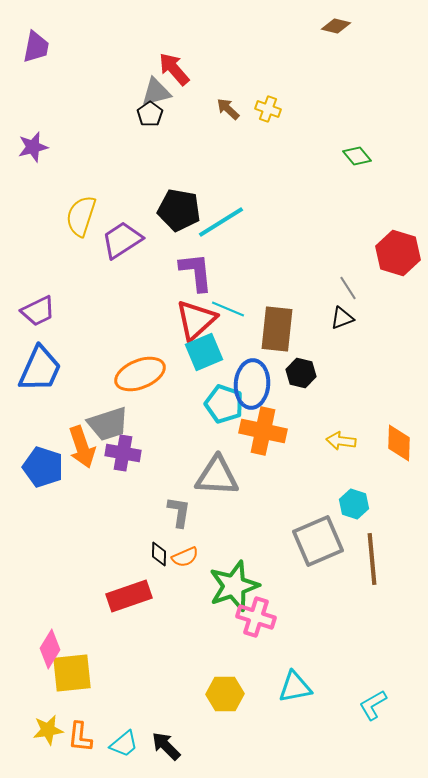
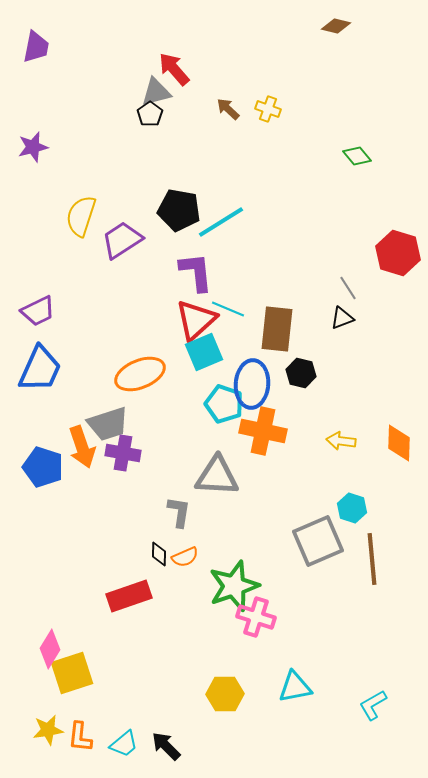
cyan hexagon at (354, 504): moved 2 px left, 4 px down
yellow square at (72, 673): rotated 12 degrees counterclockwise
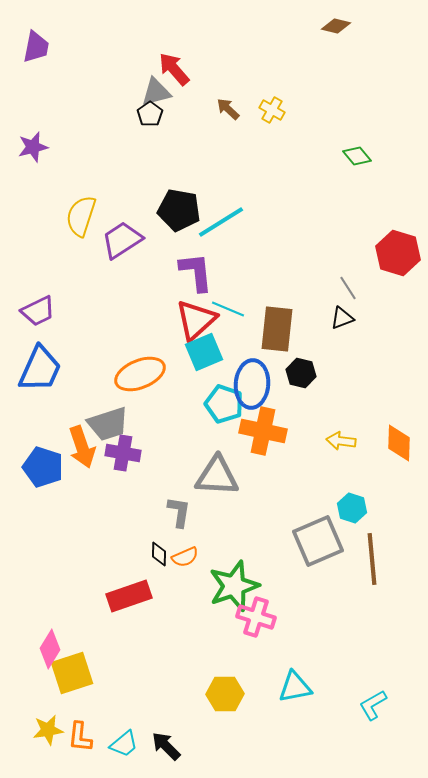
yellow cross at (268, 109): moved 4 px right, 1 px down; rotated 10 degrees clockwise
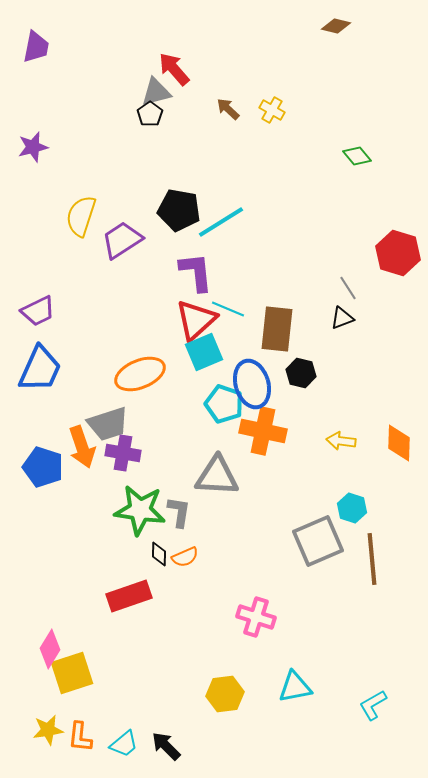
blue ellipse at (252, 384): rotated 21 degrees counterclockwise
green star at (234, 586): moved 94 px left, 76 px up; rotated 27 degrees clockwise
yellow hexagon at (225, 694): rotated 6 degrees counterclockwise
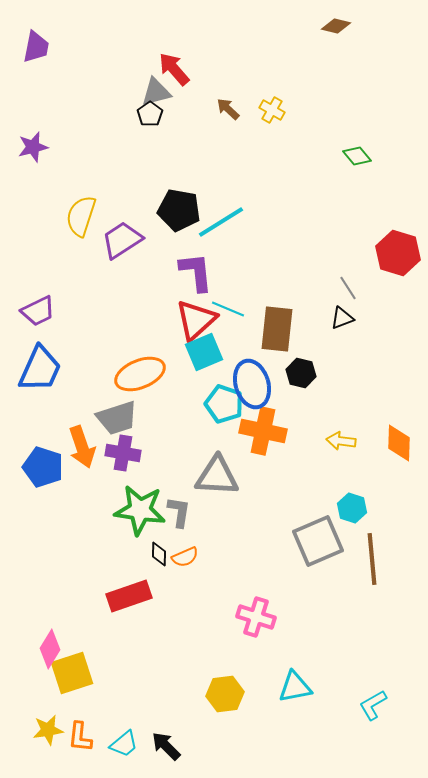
gray trapezoid at (108, 424): moved 9 px right, 6 px up
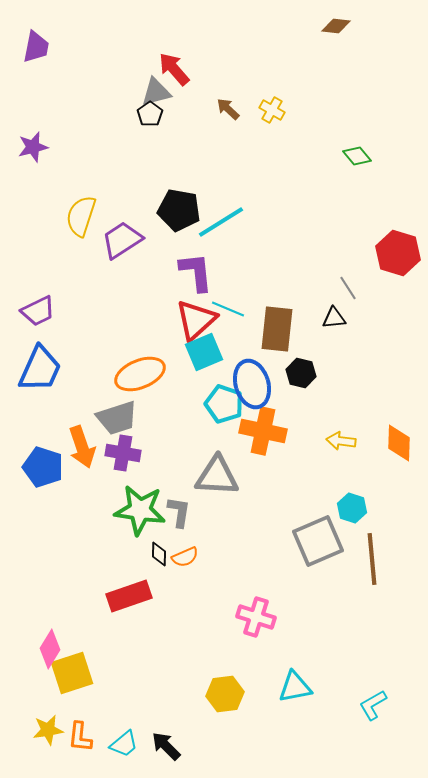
brown diamond at (336, 26): rotated 8 degrees counterclockwise
black triangle at (342, 318): moved 8 px left; rotated 15 degrees clockwise
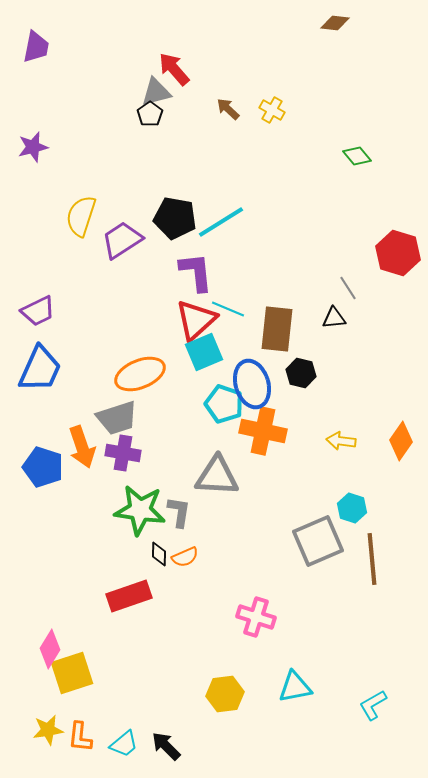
brown diamond at (336, 26): moved 1 px left, 3 px up
black pentagon at (179, 210): moved 4 px left, 8 px down
orange diamond at (399, 443): moved 2 px right, 2 px up; rotated 33 degrees clockwise
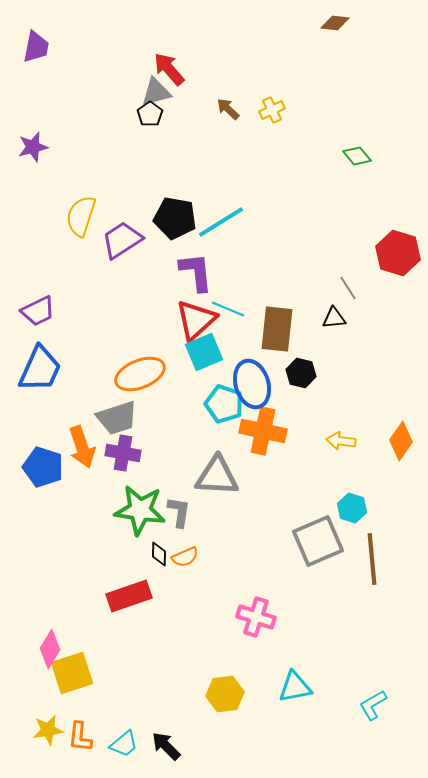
red arrow at (174, 69): moved 5 px left
yellow cross at (272, 110): rotated 35 degrees clockwise
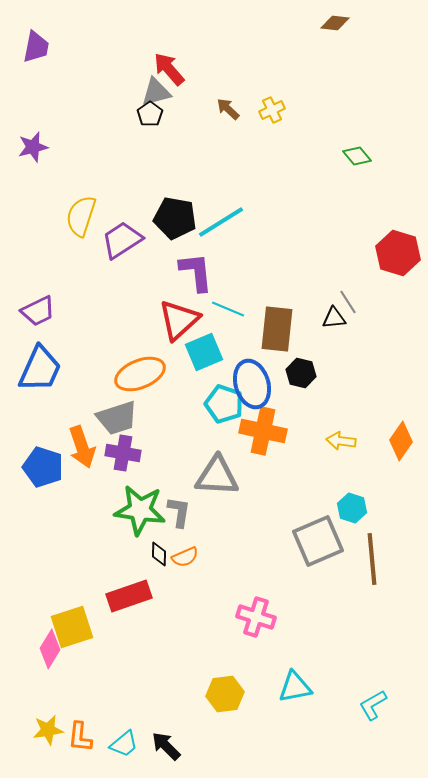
gray line at (348, 288): moved 14 px down
red triangle at (196, 320): moved 17 px left
yellow square at (72, 673): moved 46 px up
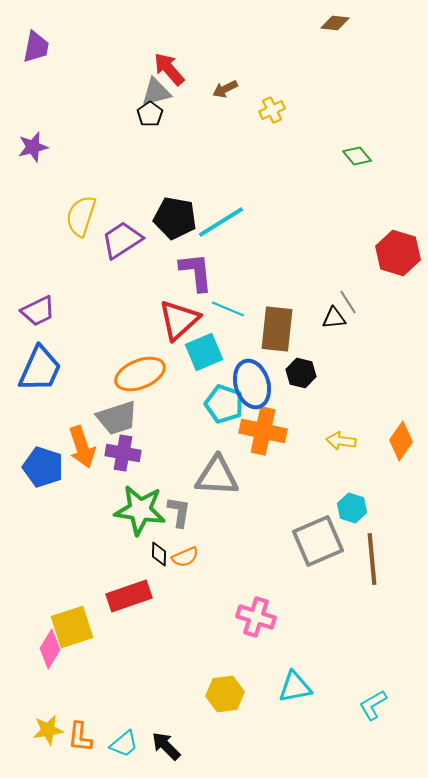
brown arrow at (228, 109): moved 3 px left, 20 px up; rotated 70 degrees counterclockwise
